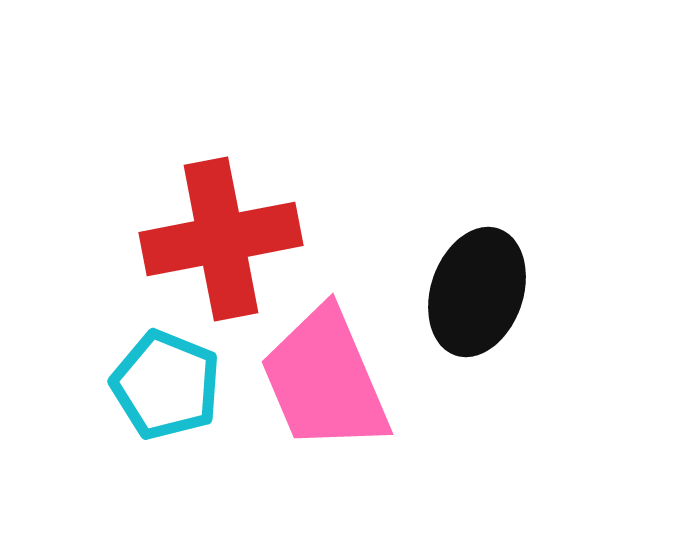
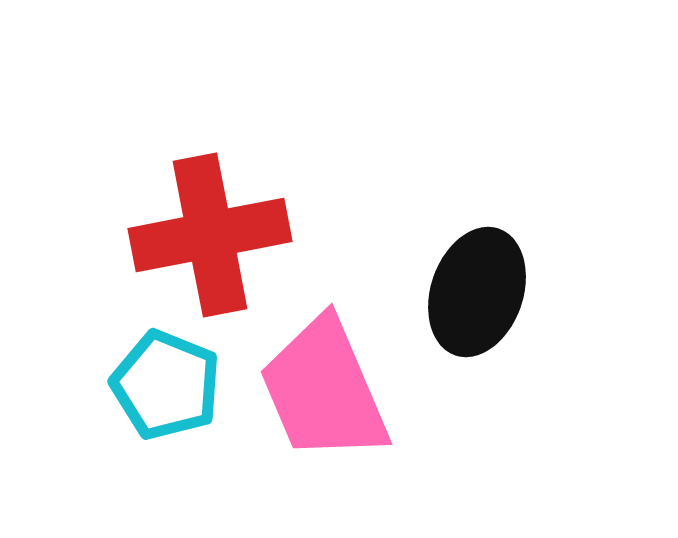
red cross: moved 11 px left, 4 px up
pink trapezoid: moved 1 px left, 10 px down
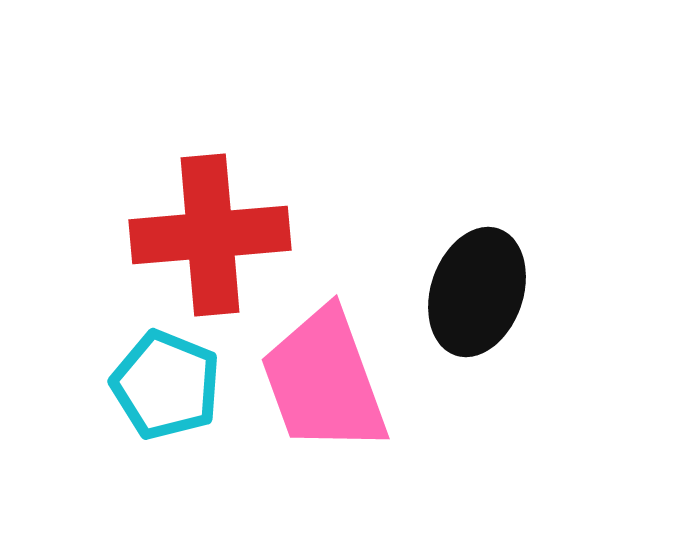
red cross: rotated 6 degrees clockwise
pink trapezoid: moved 9 px up; rotated 3 degrees clockwise
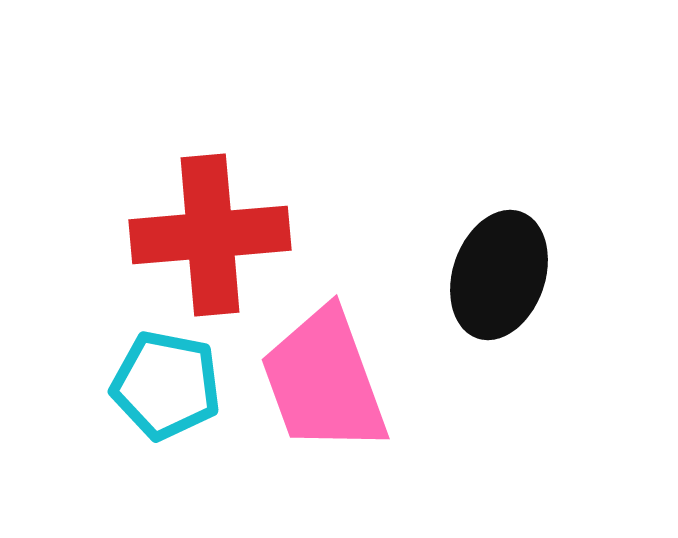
black ellipse: moved 22 px right, 17 px up
cyan pentagon: rotated 11 degrees counterclockwise
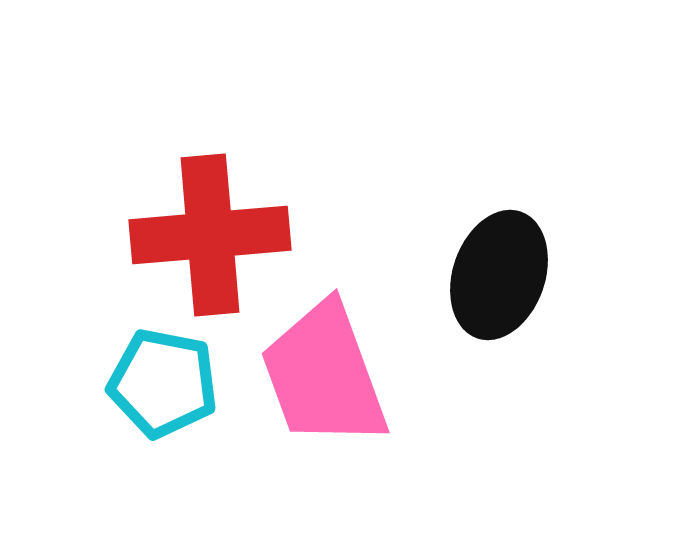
pink trapezoid: moved 6 px up
cyan pentagon: moved 3 px left, 2 px up
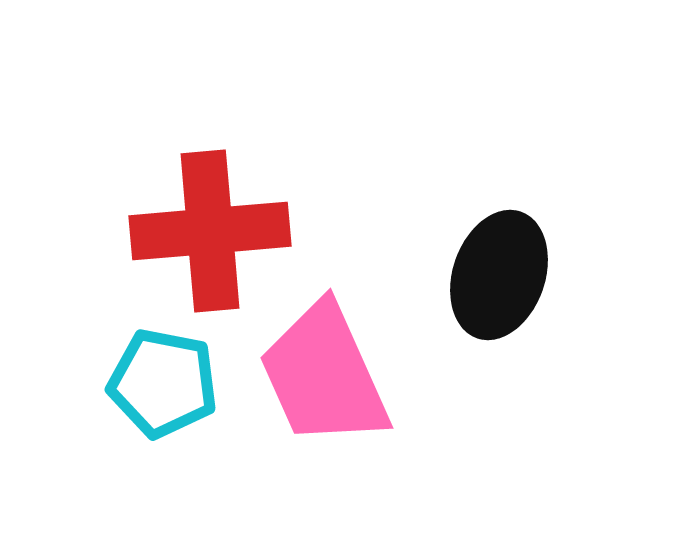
red cross: moved 4 px up
pink trapezoid: rotated 4 degrees counterclockwise
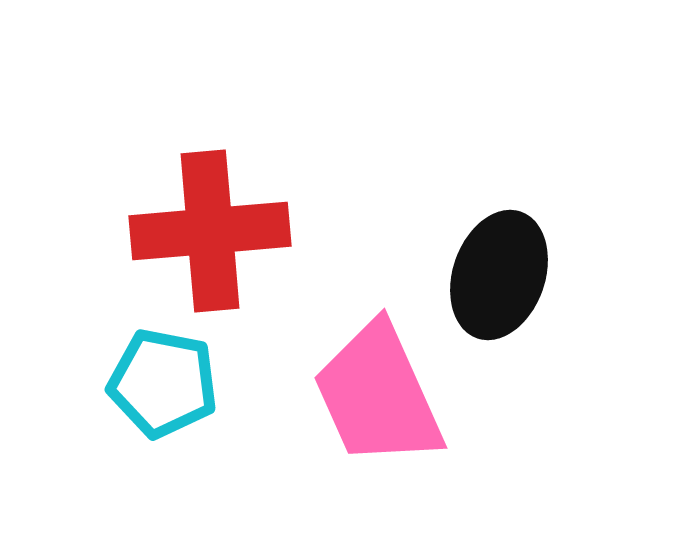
pink trapezoid: moved 54 px right, 20 px down
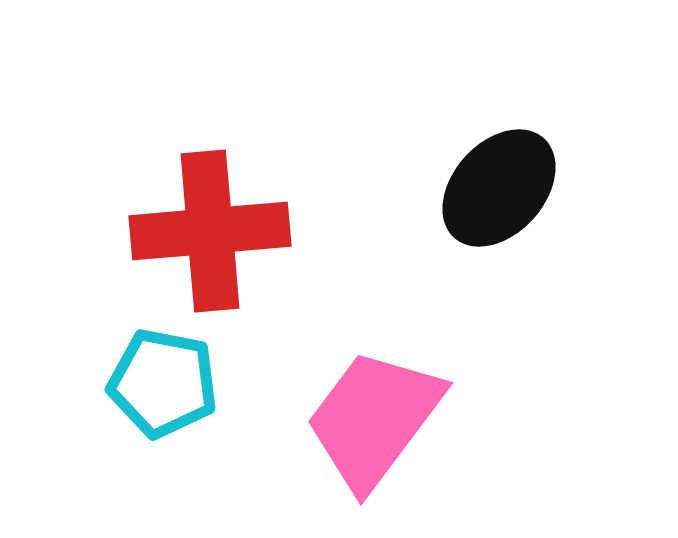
black ellipse: moved 87 px up; rotated 23 degrees clockwise
pink trapezoid: moved 4 px left, 24 px down; rotated 61 degrees clockwise
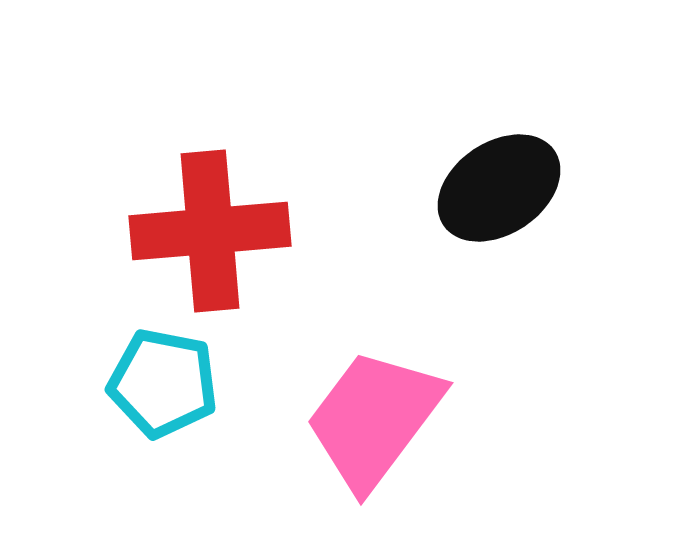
black ellipse: rotated 14 degrees clockwise
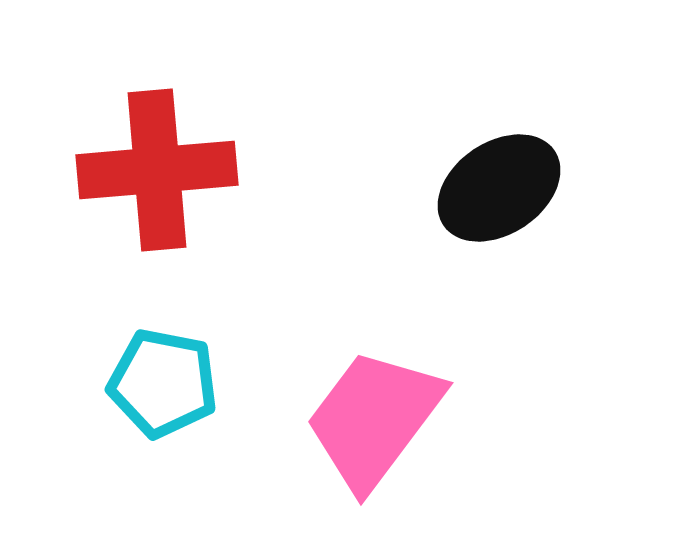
red cross: moved 53 px left, 61 px up
